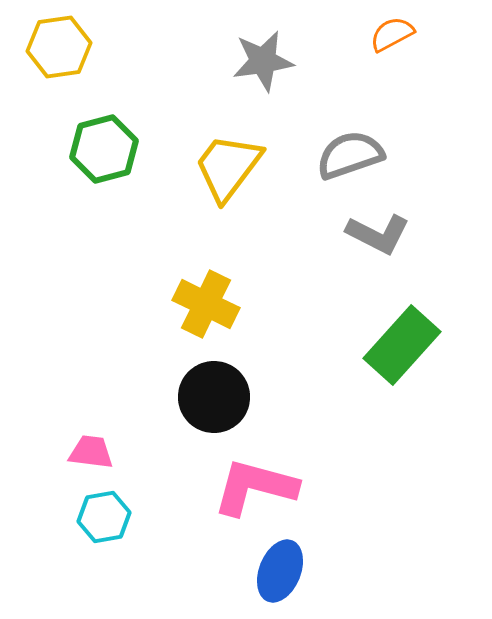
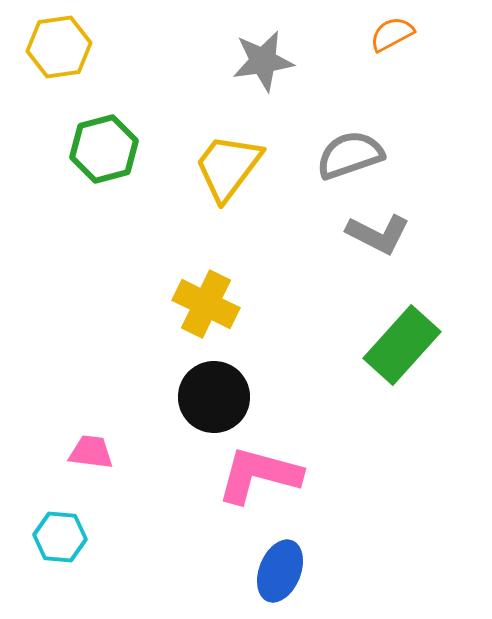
pink L-shape: moved 4 px right, 12 px up
cyan hexagon: moved 44 px left, 20 px down; rotated 15 degrees clockwise
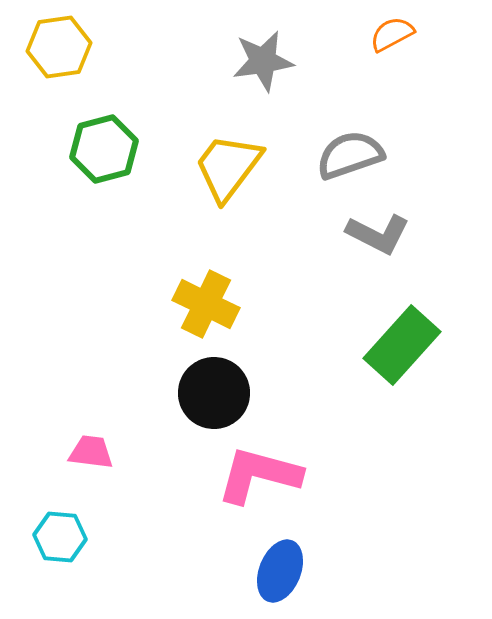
black circle: moved 4 px up
